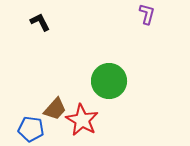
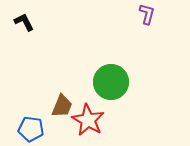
black L-shape: moved 16 px left
green circle: moved 2 px right, 1 px down
brown trapezoid: moved 7 px right, 3 px up; rotated 20 degrees counterclockwise
red star: moved 6 px right
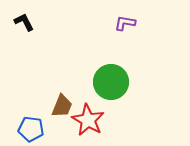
purple L-shape: moved 22 px left, 9 px down; rotated 95 degrees counterclockwise
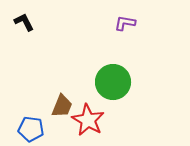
green circle: moved 2 px right
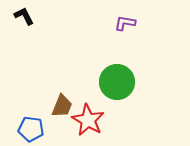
black L-shape: moved 6 px up
green circle: moved 4 px right
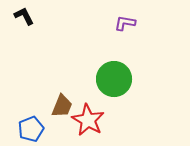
green circle: moved 3 px left, 3 px up
blue pentagon: rotated 30 degrees counterclockwise
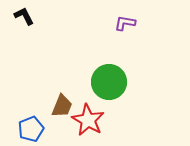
green circle: moved 5 px left, 3 px down
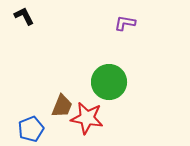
red star: moved 1 px left, 2 px up; rotated 20 degrees counterclockwise
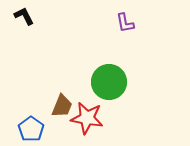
purple L-shape: rotated 110 degrees counterclockwise
blue pentagon: rotated 15 degrees counterclockwise
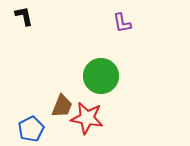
black L-shape: rotated 15 degrees clockwise
purple L-shape: moved 3 px left
green circle: moved 8 px left, 6 px up
blue pentagon: rotated 10 degrees clockwise
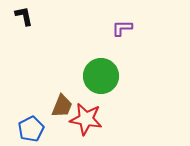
purple L-shape: moved 5 px down; rotated 100 degrees clockwise
red star: moved 1 px left, 1 px down
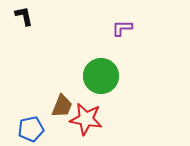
blue pentagon: rotated 15 degrees clockwise
